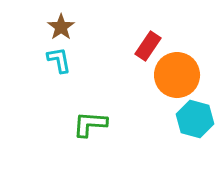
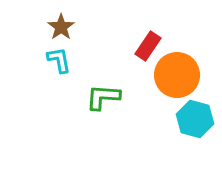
green L-shape: moved 13 px right, 27 px up
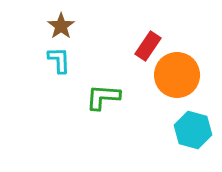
brown star: moved 1 px up
cyan L-shape: rotated 8 degrees clockwise
cyan hexagon: moved 2 px left, 11 px down
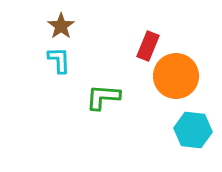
red rectangle: rotated 12 degrees counterclockwise
orange circle: moved 1 px left, 1 px down
cyan hexagon: rotated 9 degrees counterclockwise
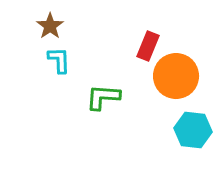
brown star: moved 11 px left
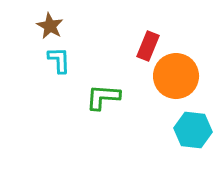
brown star: rotated 8 degrees counterclockwise
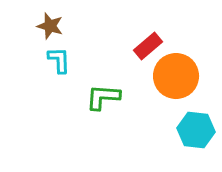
brown star: rotated 12 degrees counterclockwise
red rectangle: rotated 28 degrees clockwise
cyan hexagon: moved 3 px right
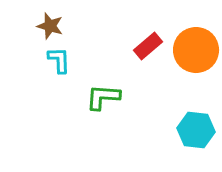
orange circle: moved 20 px right, 26 px up
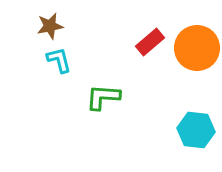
brown star: rotated 28 degrees counterclockwise
red rectangle: moved 2 px right, 4 px up
orange circle: moved 1 px right, 2 px up
cyan L-shape: rotated 12 degrees counterclockwise
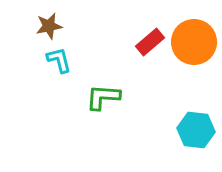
brown star: moved 1 px left
orange circle: moved 3 px left, 6 px up
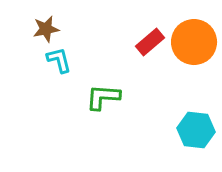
brown star: moved 3 px left, 3 px down
